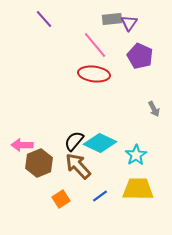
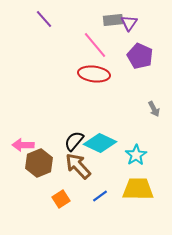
gray rectangle: moved 1 px right, 1 px down
pink arrow: moved 1 px right
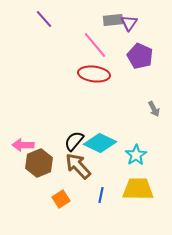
blue line: moved 1 px right, 1 px up; rotated 42 degrees counterclockwise
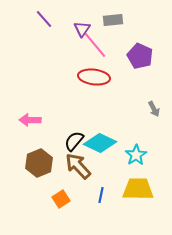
purple triangle: moved 47 px left, 6 px down
red ellipse: moved 3 px down
pink arrow: moved 7 px right, 25 px up
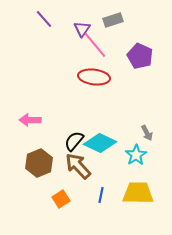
gray rectangle: rotated 12 degrees counterclockwise
gray arrow: moved 7 px left, 24 px down
yellow trapezoid: moved 4 px down
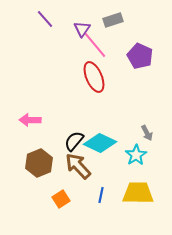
purple line: moved 1 px right
red ellipse: rotated 60 degrees clockwise
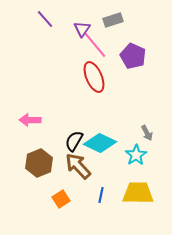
purple pentagon: moved 7 px left
black semicircle: rotated 10 degrees counterclockwise
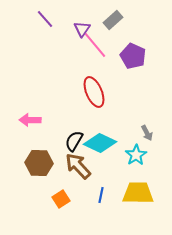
gray rectangle: rotated 24 degrees counterclockwise
red ellipse: moved 15 px down
brown hexagon: rotated 24 degrees clockwise
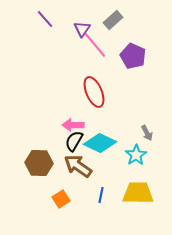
pink arrow: moved 43 px right, 5 px down
brown arrow: rotated 12 degrees counterclockwise
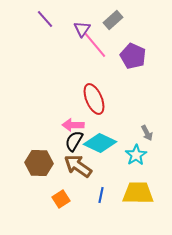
red ellipse: moved 7 px down
